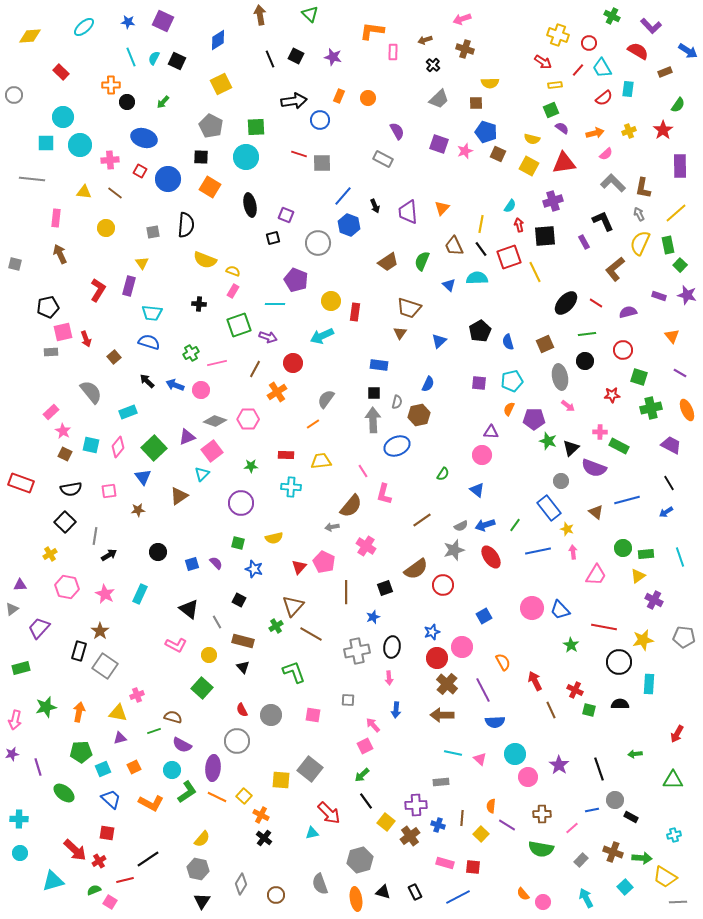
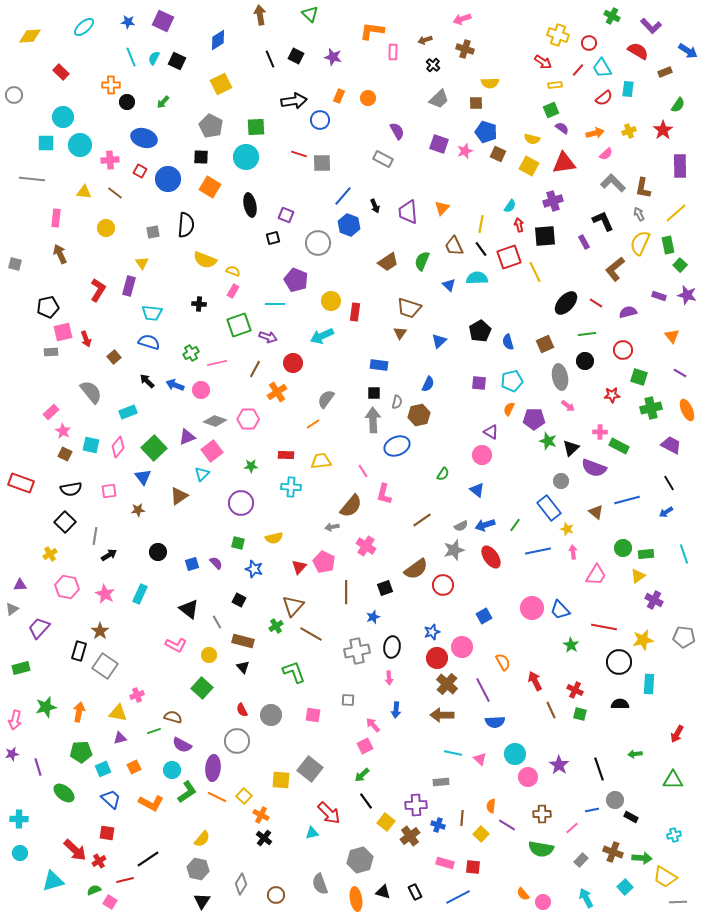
purple triangle at (491, 432): rotated 28 degrees clockwise
cyan line at (680, 557): moved 4 px right, 3 px up
green square at (589, 710): moved 9 px left, 4 px down
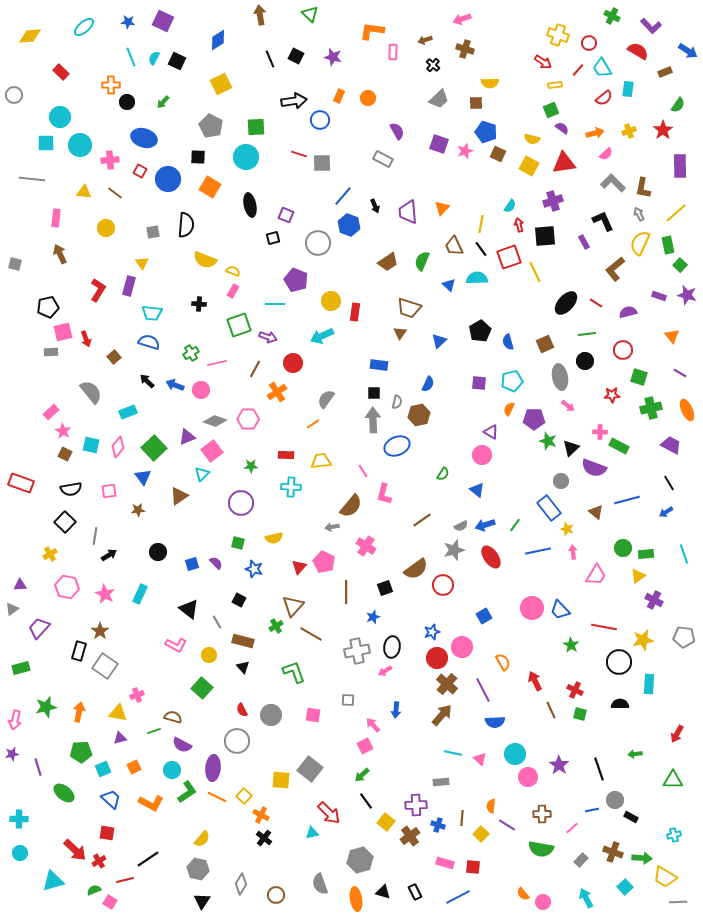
cyan circle at (63, 117): moved 3 px left
black square at (201, 157): moved 3 px left
pink arrow at (389, 678): moved 4 px left, 7 px up; rotated 64 degrees clockwise
brown arrow at (442, 715): rotated 130 degrees clockwise
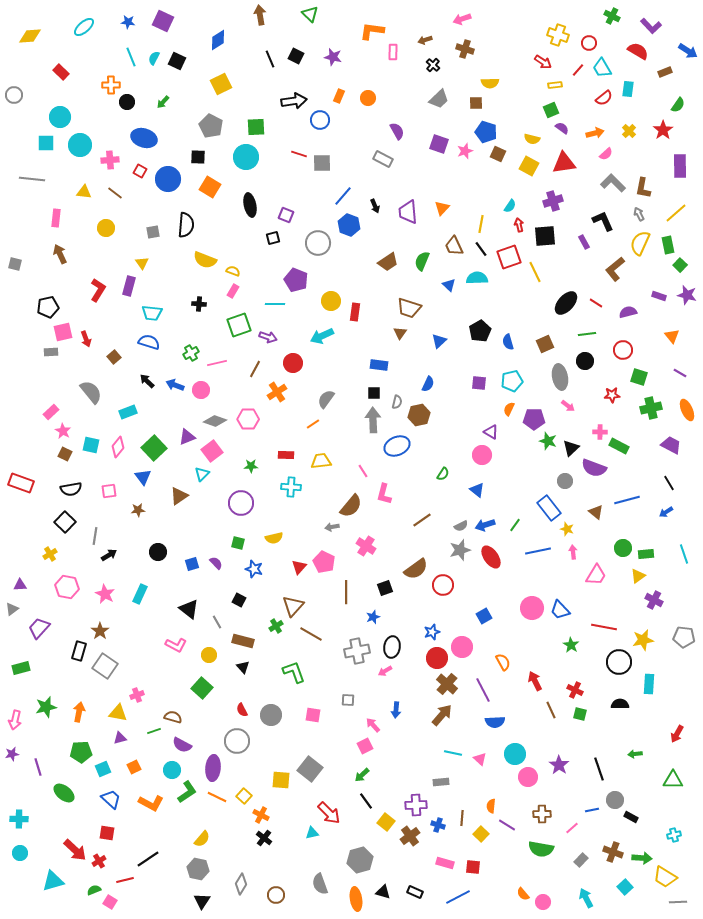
yellow cross at (629, 131): rotated 24 degrees counterclockwise
gray circle at (561, 481): moved 4 px right
gray star at (454, 550): moved 6 px right
black rectangle at (415, 892): rotated 42 degrees counterclockwise
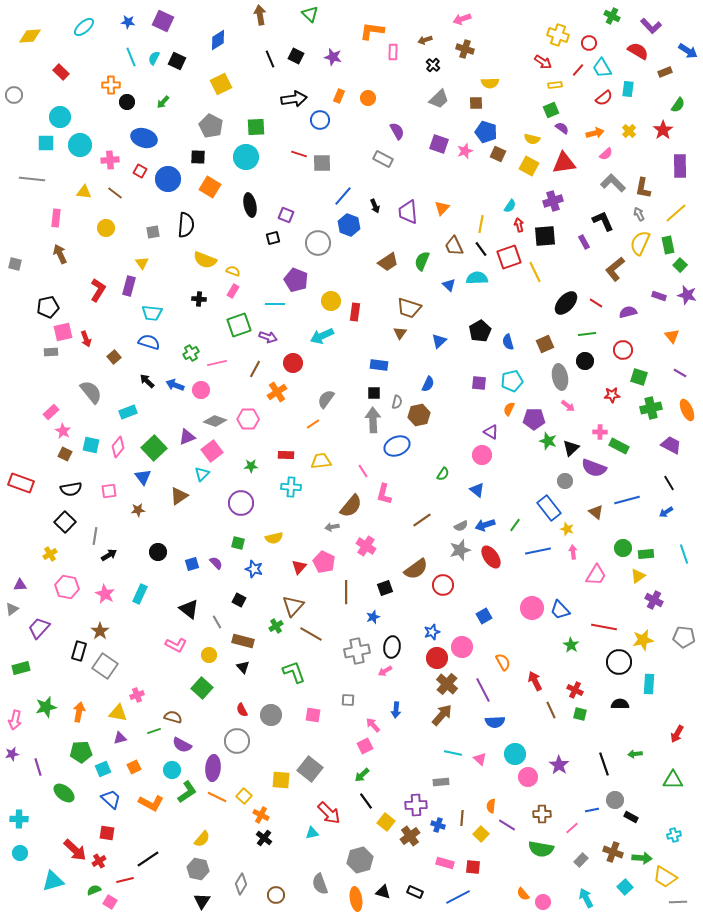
black arrow at (294, 101): moved 2 px up
black cross at (199, 304): moved 5 px up
black line at (599, 769): moved 5 px right, 5 px up
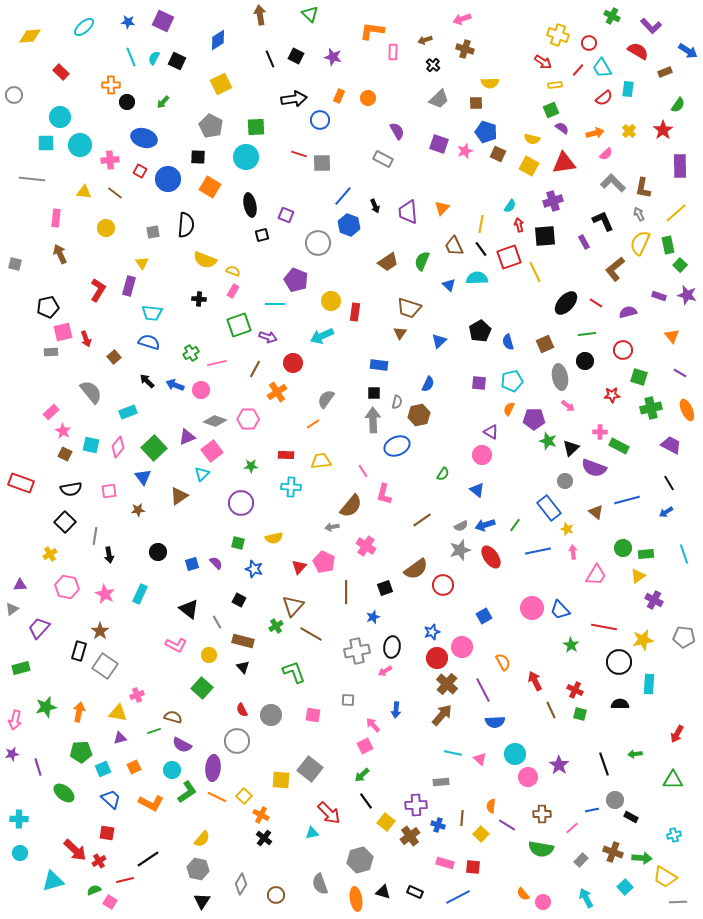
black square at (273, 238): moved 11 px left, 3 px up
black arrow at (109, 555): rotated 112 degrees clockwise
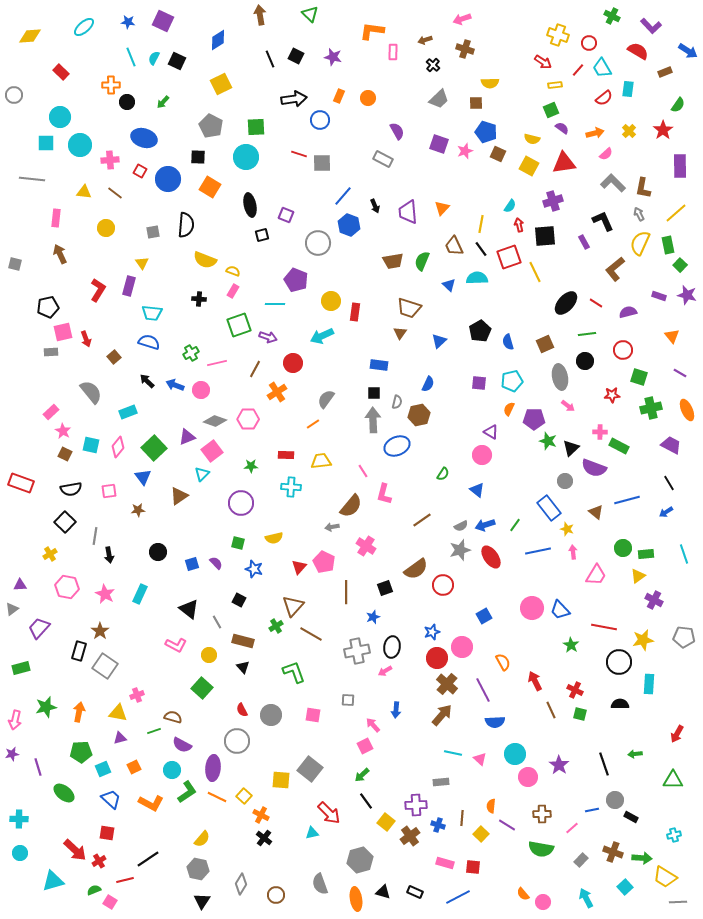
brown trapezoid at (388, 262): moved 5 px right, 1 px up; rotated 25 degrees clockwise
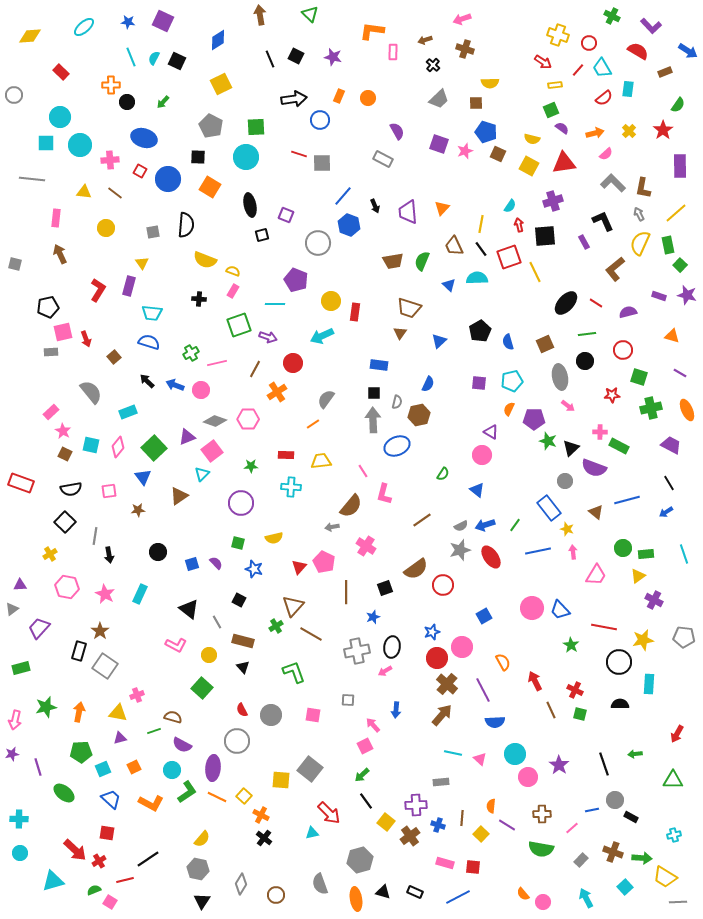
orange triangle at (672, 336): rotated 35 degrees counterclockwise
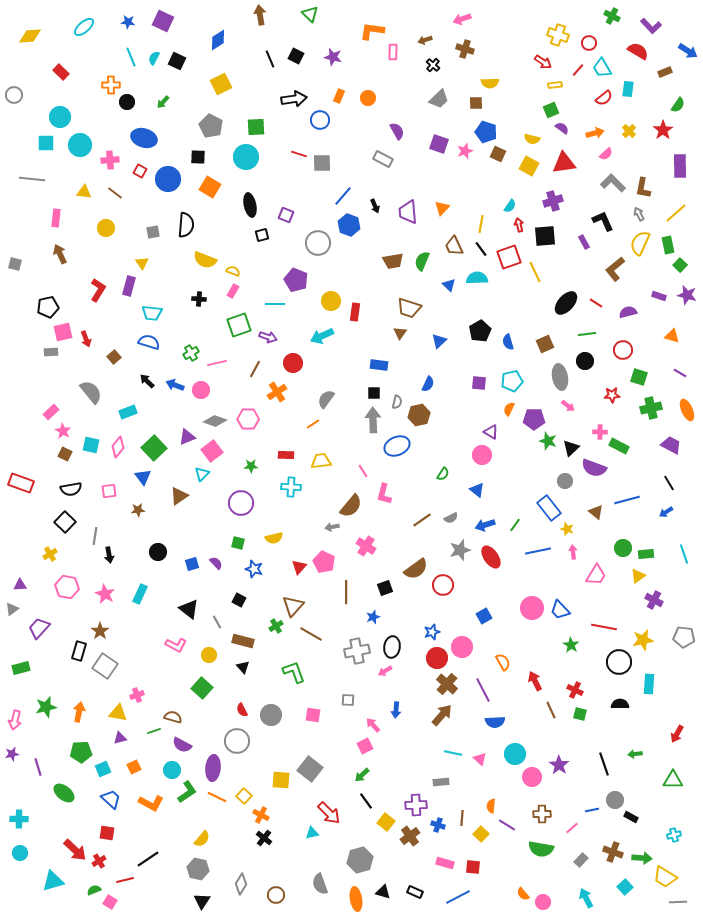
gray semicircle at (461, 526): moved 10 px left, 8 px up
pink circle at (528, 777): moved 4 px right
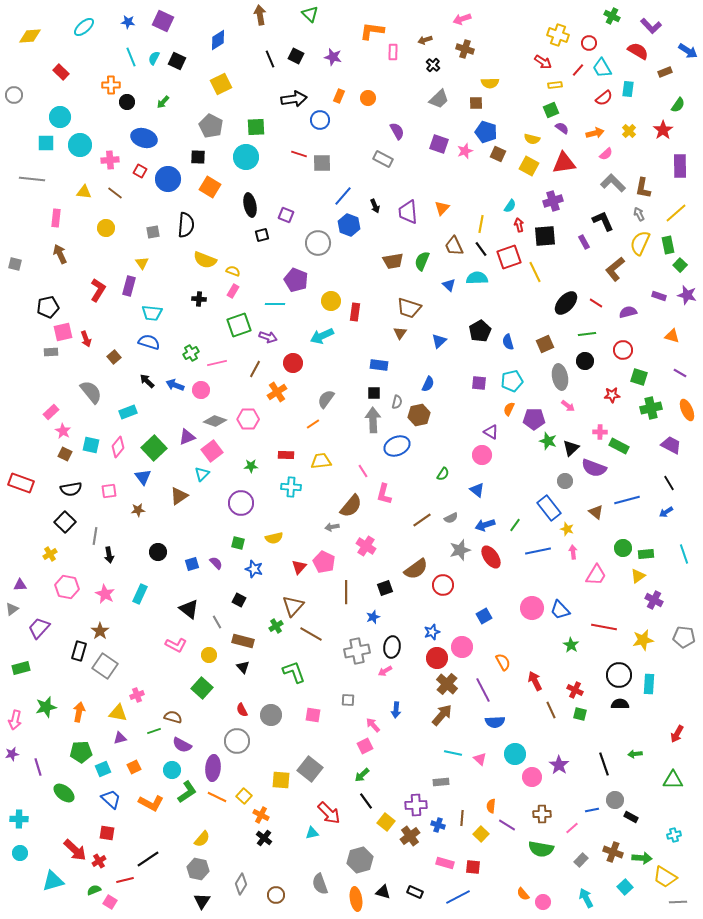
black circle at (619, 662): moved 13 px down
